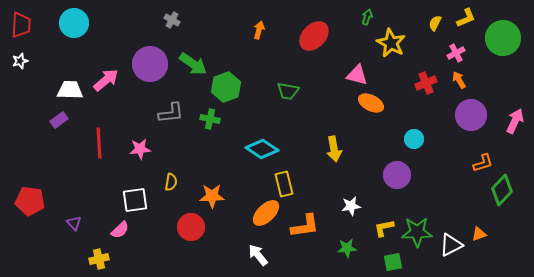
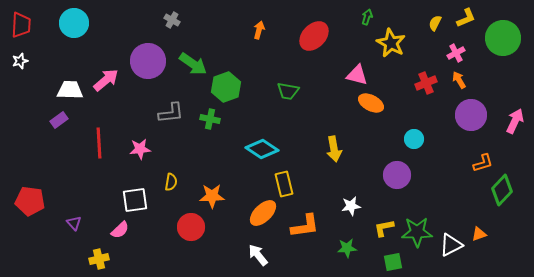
purple circle at (150, 64): moved 2 px left, 3 px up
orange ellipse at (266, 213): moved 3 px left
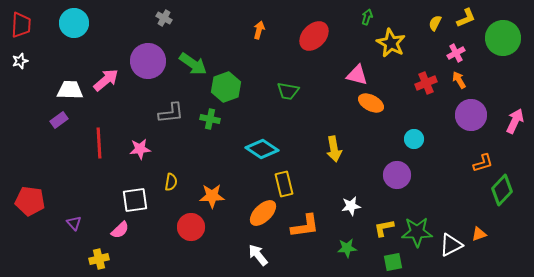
gray cross at (172, 20): moved 8 px left, 2 px up
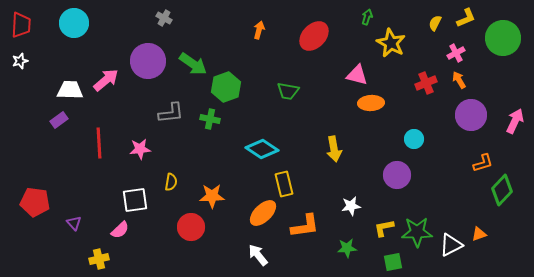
orange ellipse at (371, 103): rotated 30 degrees counterclockwise
red pentagon at (30, 201): moved 5 px right, 1 px down
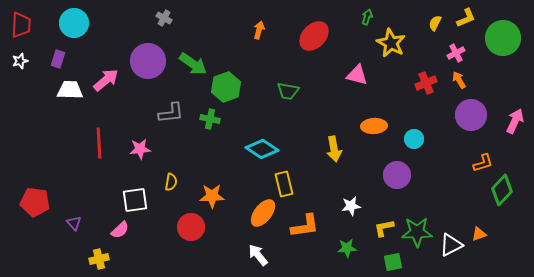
orange ellipse at (371, 103): moved 3 px right, 23 px down
purple rectangle at (59, 120): moved 1 px left, 61 px up; rotated 36 degrees counterclockwise
orange ellipse at (263, 213): rotated 8 degrees counterclockwise
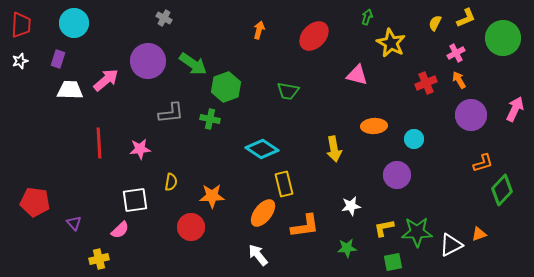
pink arrow at (515, 121): moved 12 px up
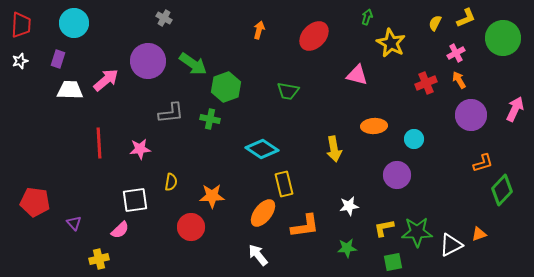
white star at (351, 206): moved 2 px left
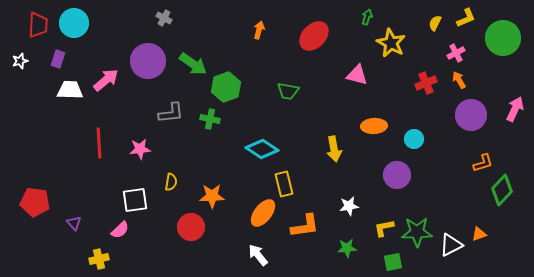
red trapezoid at (21, 25): moved 17 px right
